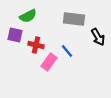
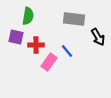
green semicircle: rotated 54 degrees counterclockwise
purple square: moved 1 px right, 2 px down
red cross: rotated 14 degrees counterclockwise
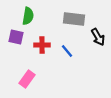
red cross: moved 6 px right
pink rectangle: moved 22 px left, 17 px down
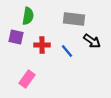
black arrow: moved 6 px left, 4 px down; rotated 24 degrees counterclockwise
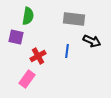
black arrow: rotated 12 degrees counterclockwise
red cross: moved 4 px left, 11 px down; rotated 28 degrees counterclockwise
blue line: rotated 48 degrees clockwise
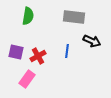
gray rectangle: moved 2 px up
purple square: moved 15 px down
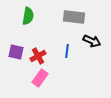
pink rectangle: moved 13 px right, 1 px up
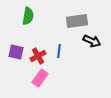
gray rectangle: moved 3 px right, 4 px down; rotated 15 degrees counterclockwise
blue line: moved 8 px left
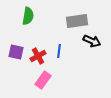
pink rectangle: moved 3 px right, 2 px down
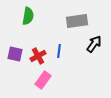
black arrow: moved 2 px right, 3 px down; rotated 78 degrees counterclockwise
purple square: moved 1 px left, 2 px down
